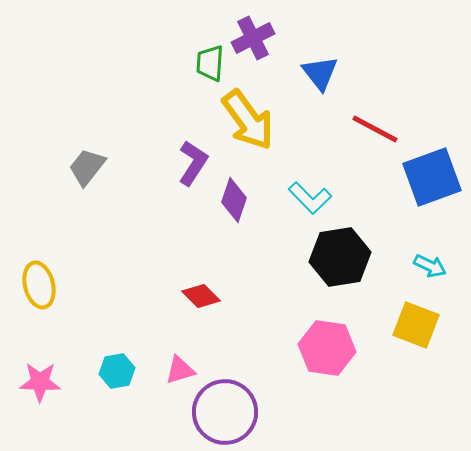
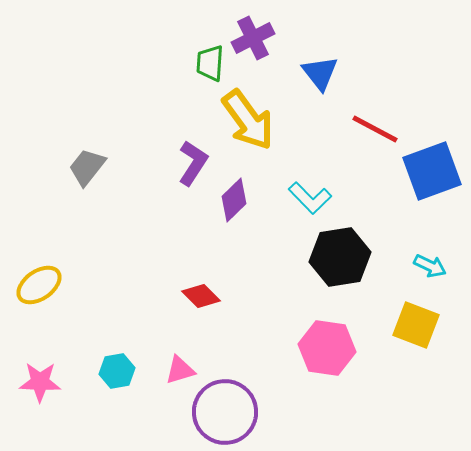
blue square: moved 6 px up
purple diamond: rotated 27 degrees clockwise
yellow ellipse: rotated 69 degrees clockwise
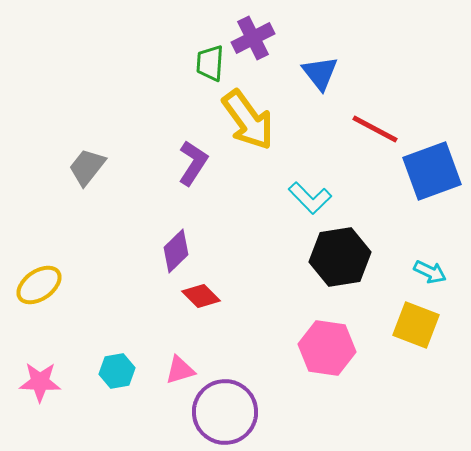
purple diamond: moved 58 px left, 51 px down
cyan arrow: moved 6 px down
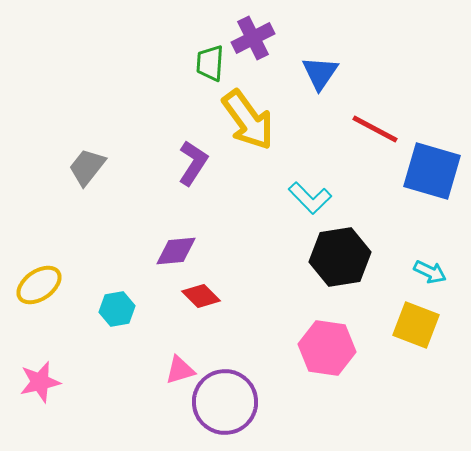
blue triangle: rotated 12 degrees clockwise
blue square: rotated 36 degrees clockwise
purple diamond: rotated 39 degrees clockwise
cyan hexagon: moved 62 px up
pink star: rotated 15 degrees counterclockwise
purple circle: moved 10 px up
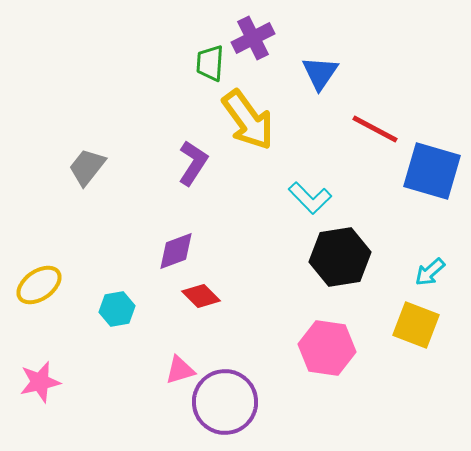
purple diamond: rotated 15 degrees counterclockwise
cyan arrow: rotated 112 degrees clockwise
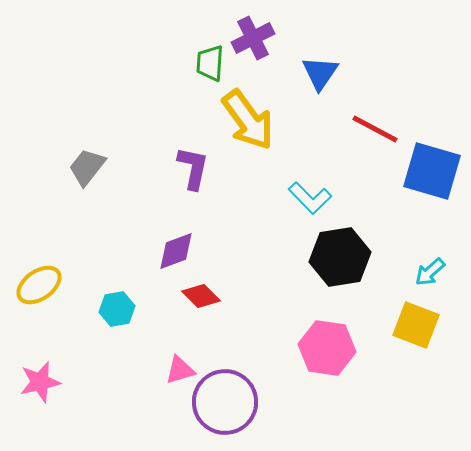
purple L-shape: moved 5 px down; rotated 21 degrees counterclockwise
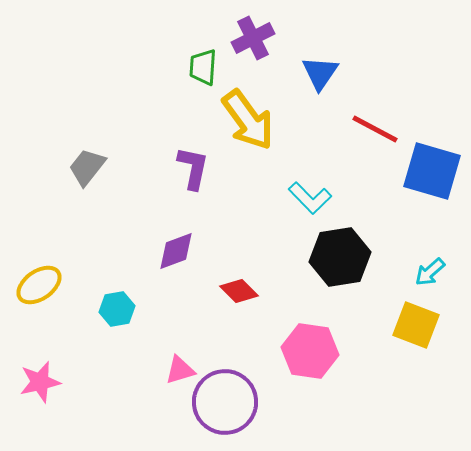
green trapezoid: moved 7 px left, 4 px down
red diamond: moved 38 px right, 5 px up
pink hexagon: moved 17 px left, 3 px down
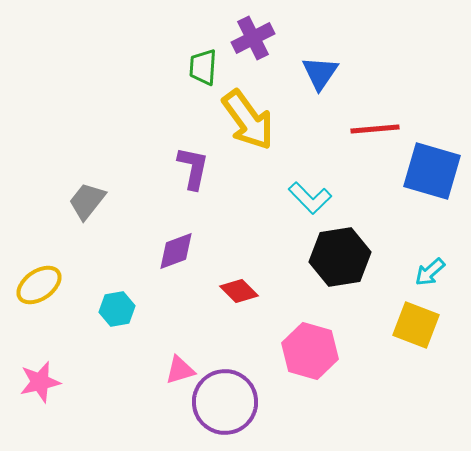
red line: rotated 33 degrees counterclockwise
gray trapezoid: moved 34 px down
pink hexagon: rotated 8 degrees clockwise
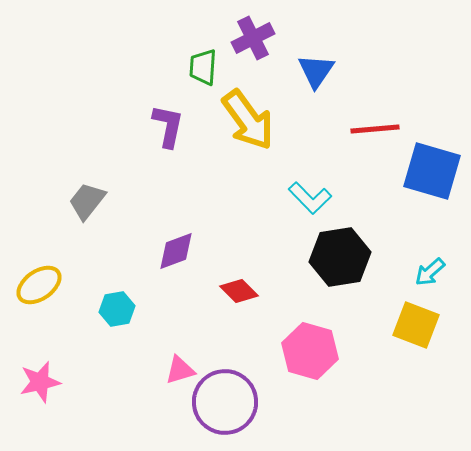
blue triangle: moved 4 px left, 2 px up
purple L-shape: moved 25 px left, 42 px up
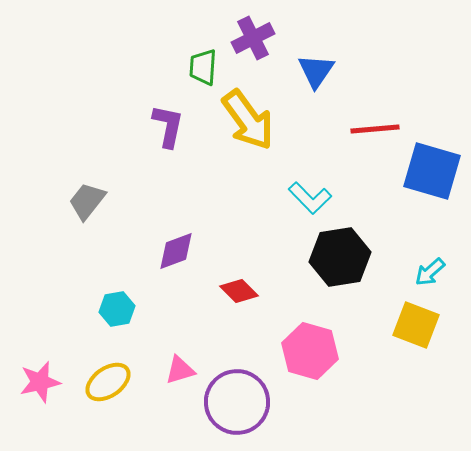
yellow ellipse: moved 69 px right, 97 px down
purple circle: moved 12 px right
